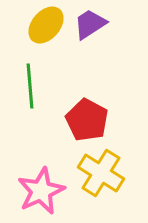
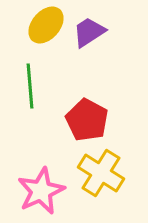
purple trapezoid: moved 1 px left, 8 px down
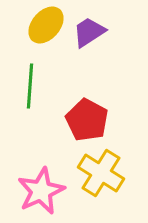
green line: rotated 9 degrees clockwise
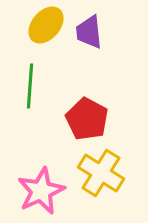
purple trapezoid: rotated 63 degrees counterclockwise
red pentagon: moved 1 px up
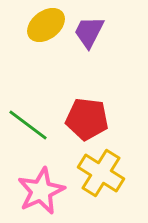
yellow ellipse: rotated 12 degrees clockwise
purple trapezoid: rotated 33 degrees clockwise
green line: moved 2 px left, 39 px down; rotated 57 degrees counterclockwise
red pentagon: rotated 21 degrees counterclockwise
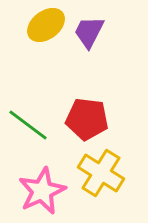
pink star: moved 1 px right
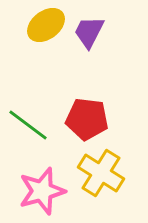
pink star: rotated 9 degrees clockwise
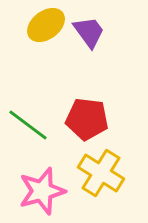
purple trapezoid: rotated 117 degrees clockwise
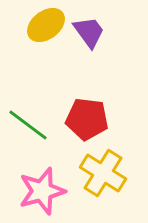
yellow cross: moved 2 px right
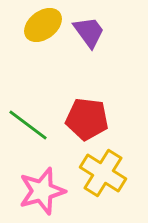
yellow ellipse: moved 3 px left
